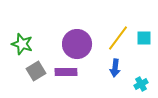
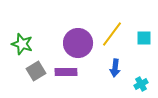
yellow line: moved 6 px left, 4 px up
purple circle: moved 1 px right, 1 px up
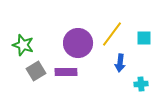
green star: moved 1 px right, 1 px down
blue arrow: moved 5 px right, 5 px up
cyan cross: rotated 24 degrees clockwise
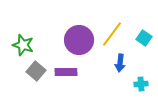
cyan square: rotated 35 degrees clockwise
purple circle: moved 1 px right, 3 px up
gray square: rotated 18 degrees counterclockwise
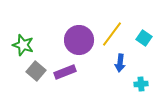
purple rectangle: moved 1 px left; rotated 20 degrees counterclockwise
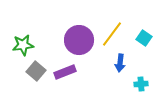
green star: rotated 25 degrees counterclockwise
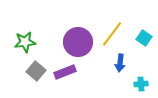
purple circle: moved 1 px left, 2 px down
green star: moved 2 px right, 3 px up
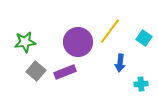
yellow line: moved 2 px left, 3 px up
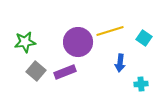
yellow line: rotated 36 degrees clockwise
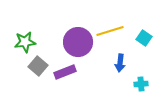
gray square: moved 2 px right, 5 px up
